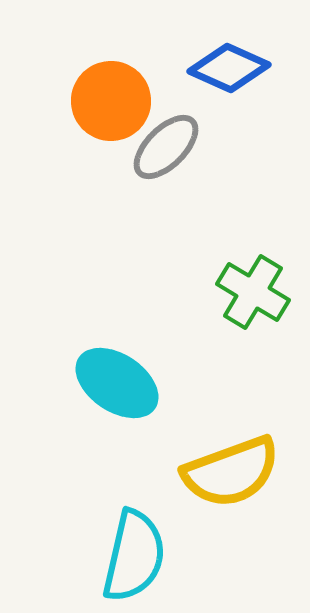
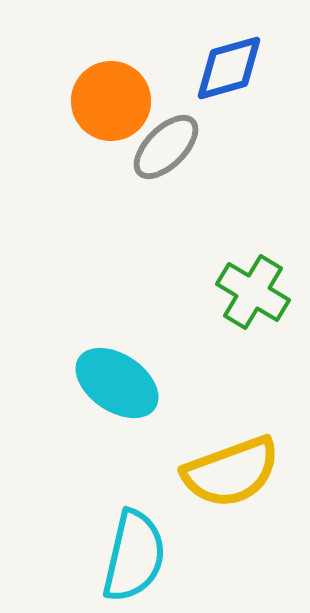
blue diamond: rotated 40 degrees counterclockwise
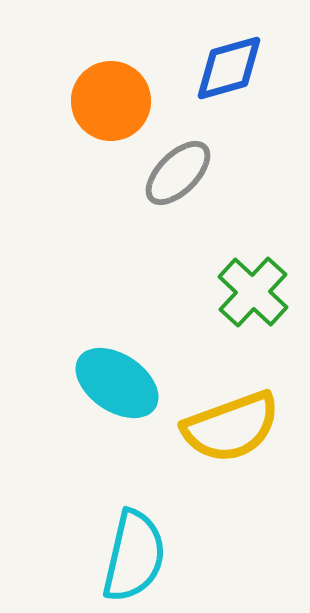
gray ellipse: moved 12 px right, 26 px down
green cross: rotated 12 degrees clockwise
yellow semicircle: moved 45 px up
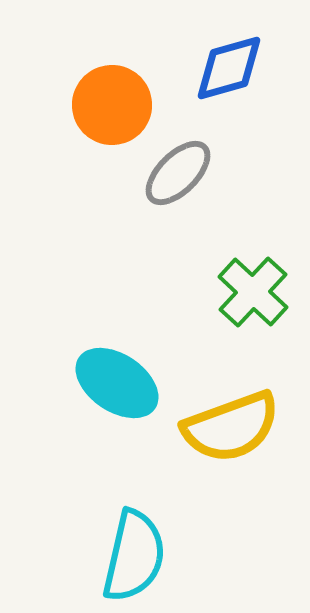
orange circle: moved 1 px right, 4 px down
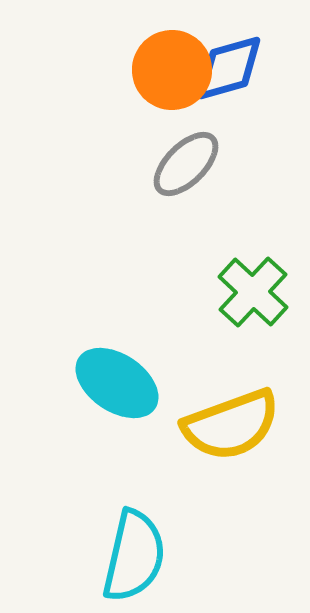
orange circle: moved 60 px right, 35 px up
gray ellipse: moved 8 px right, 9 px up
yellow semicircle: moved 2 px up
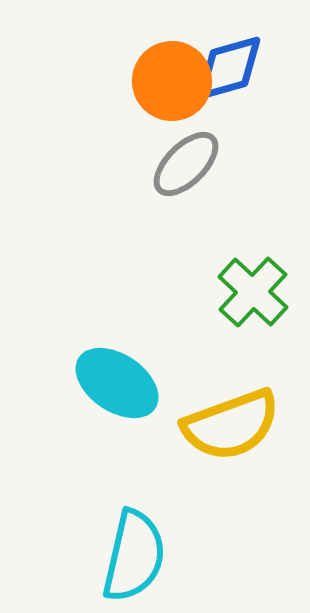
orange circle: moved 11 px down
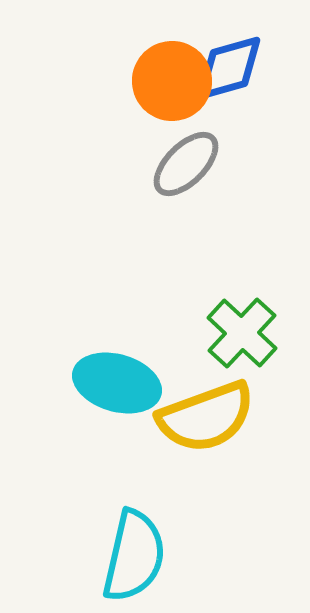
green cross: moved 11 px left, 41 px down
cyan ellipse: rotated 18 degrees counterclockwise
yellow semicircle: moved 25 px left, 8 px up
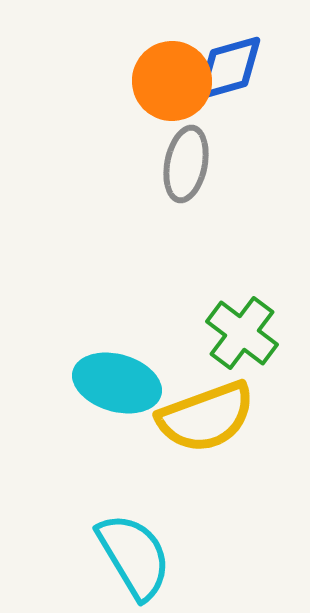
gray ellipse: rotated 34 degrees counterclockwise
green cross: rotated 6 degrees counterclockwise
cyan semicircle: rotated 44 degrees counterclockwise
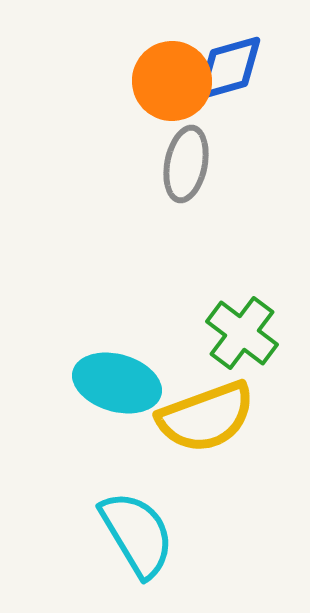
cyan semicircle: moved 3 px right, 22 px up
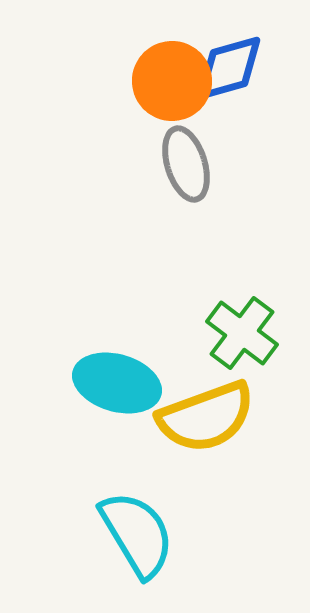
gray ellipse: rotated 28 degrees counterclockwise
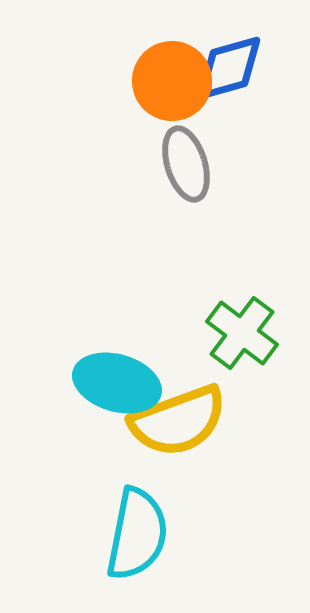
yellow semicircle: moved 28 px left, 4 px down
cyan semicircle: rotated 42 degrees clockwise
